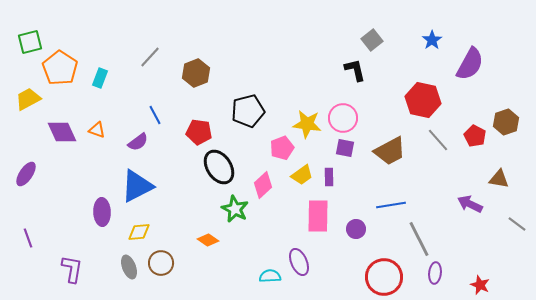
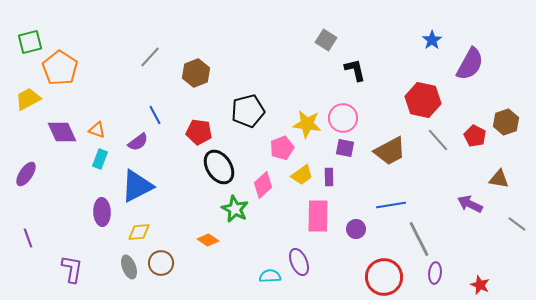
gray square at (372, 40): moved 46 px left; rotated 20 degrees counterclockwise
cyan rectangle at (100, 78): moved 81 px down
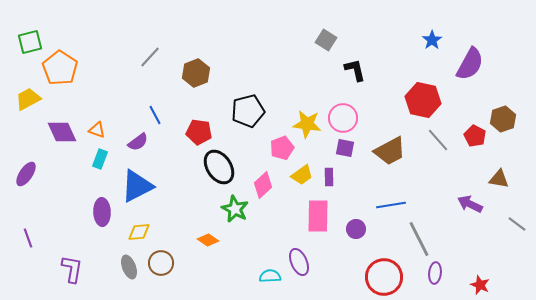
brown hexagon at (506, 122): moved 3 px left, 3 px up
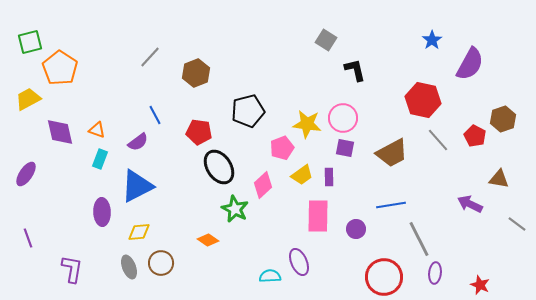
purple diamond at (62, 132): moved 2 px left; rotated 12 degrees clockwise
brown trapezoid at (390, 151): moved 2 px right, 2 px down
